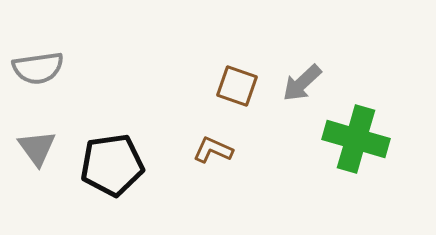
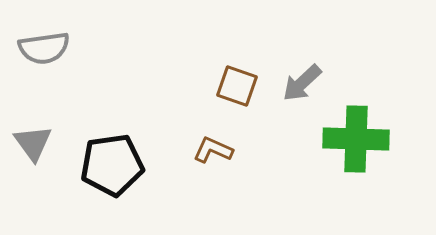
gray semicircle: moved 6 px right, 20 px up
green cross: rotated 14 degrees counterclockwise
gray triangle: moved 4 px left, 5 px up
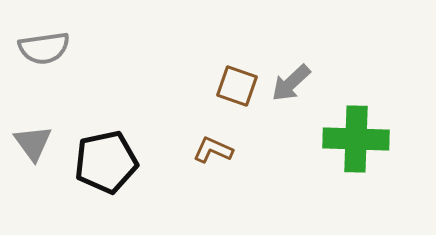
gray arrow: moved 11 px left
black pentagon: moved 6 px left, 3 px up; rotated 4 degrees counterclockwise
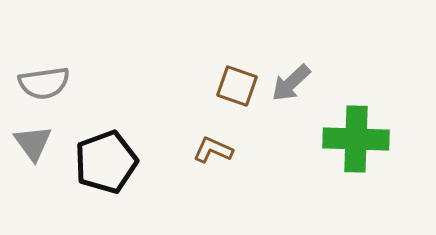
gray semicircle: moved 35 px down
black pentagon: rotated 8 degrees counterclockwise
